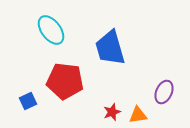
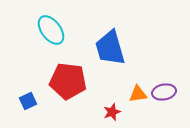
red pentagon: moved 3 px right
purple ellipse: rotated 55 degrees clockwise
orange triangle: moved 21 px up
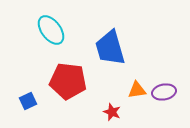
orange triangle: moved 1 px left, 4 px up
red star: rotated 30 degrees counterclockwise
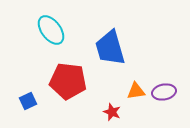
orange triangle: moved 1 px left, 1 px down
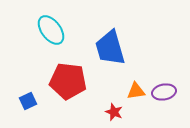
red star: moved 2 px right
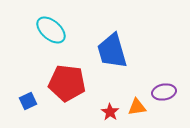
cyan ellipse: rotated 12 degrees counterclockwise
blue trapezoid: moved 2 px right, 3 px down
red pentagon: moved 1 px left, 2 px down
orange triangle: moved 1 px right, 16 px down
red star: moved 4 px left; rotated 12 degrees clockwise
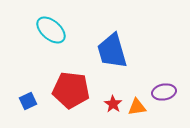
red pentagon: moved 4 px right, 7 px down
red star: moved 3 px right, 8 px up
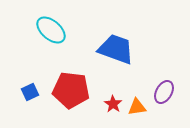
blue trapezoid: moved 4 px right, 2 px up; rotated 126 degrees clockwise
purple ellipse: rotated 50 degrees counterclockwise
blue square: moved 2 px right, 9 px up
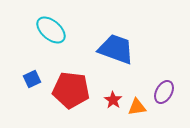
blue square: moved 2 px right, 13 px up
red star: moved 4 px up
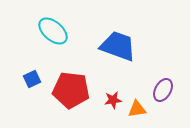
cyan ellipse: moved 2 px right, 1 px down
blue trapezoid: moved 2 px right, 3 px up
purple ellipse: moved 1 px left, 2 px up
red star: rotated 30 degrees clockwise
orange triangle: moved 2 px down
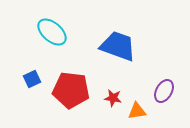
cyan ellipse: moved 1 px left, 1 px down
purple ellipse: moved 1 px right, 1 px down
red star: moved 2 px up; rotated 18 degrees clockwise
orange triangle: moved 2 px down
